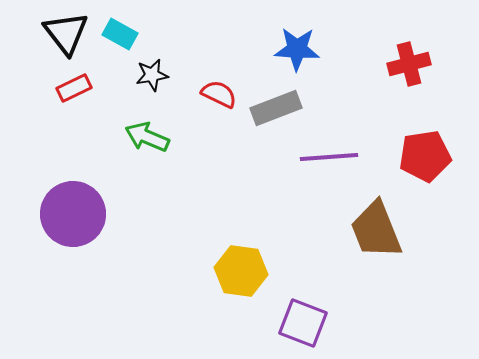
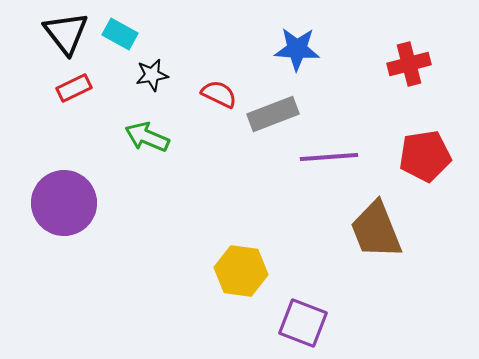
gray rectangle: moved 3 px left, 6 px down
purple circle: moved 9 px left, 11 px up
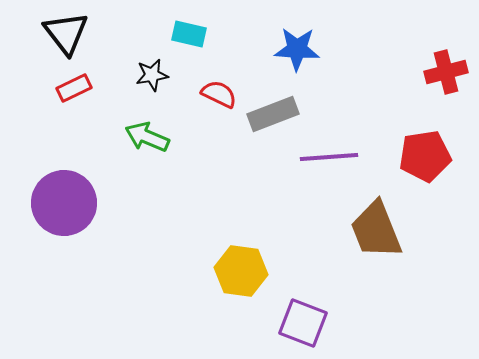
cyan rectangle: moved 69 px right; rotated 16 degrees counterclockwise
red cross: moved 37 px right, 8 px down
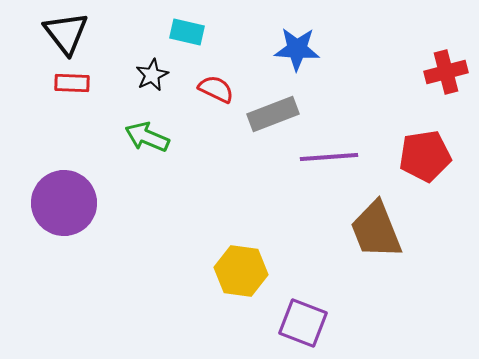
cyan rectangle: moved 2 px left, 2 px up
black star: rotated 16 degrees counterclockwise
red rectangle: moved 2 px left, 5 px up; rotated 28 degrees clockwise
red semicircle: moved 3 px left, 5 px up
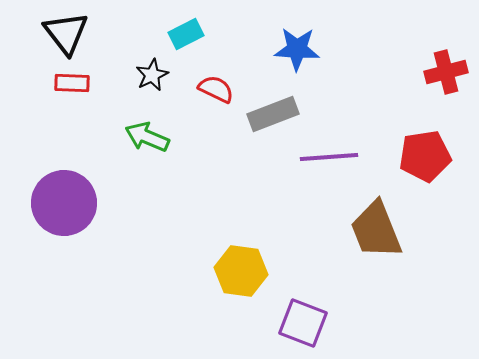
cyan rectangle: moved 1 px left, 2 px down; rotated 40 degrees counterclockwise
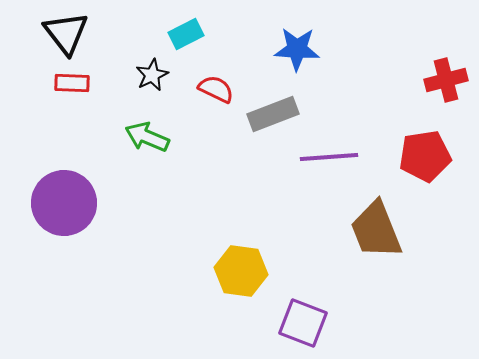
red cross: moved 8 px down
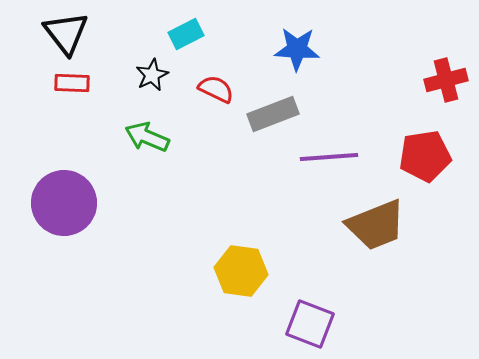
brown trapezoid: moved 5 px up; rotated 90 degrees counterclockwise
purple square: moved 7 px right, 1 px down
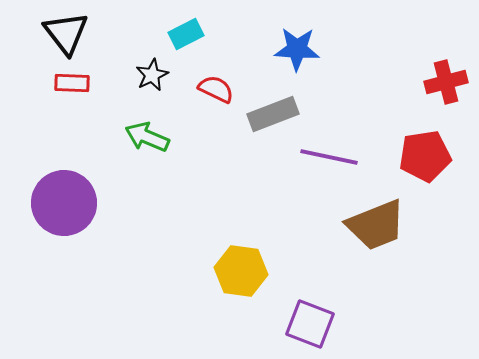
red cross: moved 2 px down
purple line: rotated 16 degrees clockwise
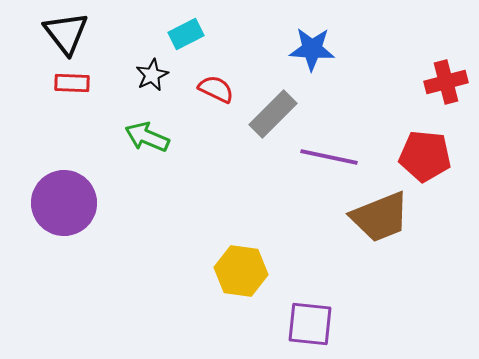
blue star: moved 15 px right
gray rectangle: rotated 24 degrees counterclockwise
red pentagon: rotated 15 degrees clockwise
brown trapezoid: moved 4 px right, 8 px up
purple square: rotated 15 degrees counterclockwise
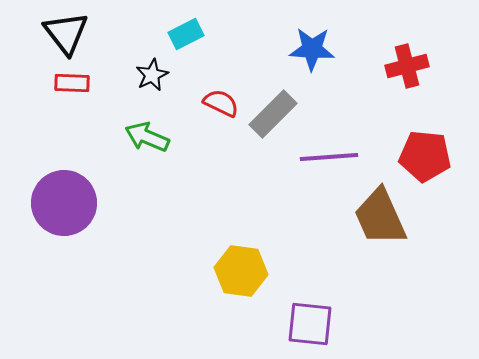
red cross: moved 39 px left, 16 px up
red semicircle: moved 5 px right, 14 px down
purple line: rotated 16 degrees counterclockwise
brown trapezoid: rotated 88 degrees clockwise
